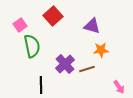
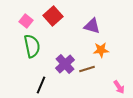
pink square: moved 6 px right, 4 px up; rotated 16 degrees counterclockwise
black line: rotated 24 degrees clockwise
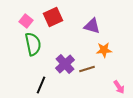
red square: moved 1 px down; rotated 18 degrees clockwise
green semicircle: moved 1 px right, 2 px up
orange star: moved 3 px right
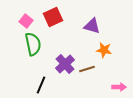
orange star: rotated 14 degrees clockwise
pink arrow: rotated 56 degrees counterclockwise
